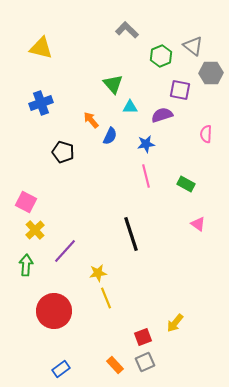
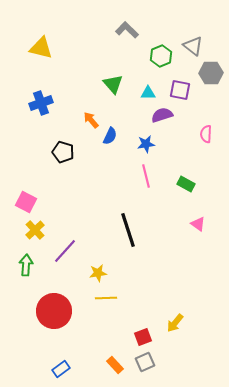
cyan triangle: moved 18 px right, 14 px up
black line: moved 3 px left, 4 px up
yellow line: rotated 70 degrees counterclockwise
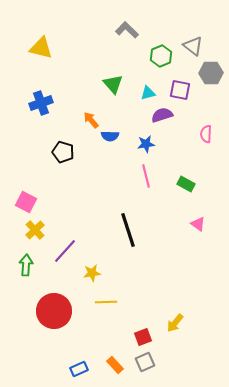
cyan triangle: rotated 14 degrees counterclockwise
blue semicircle: rotated 66 degrees clockwise
yellow star: moved 6 px left
yellow line: moved 4 px down
blue rectangle: moved 18 px right; rotated 12 degrees clockwise
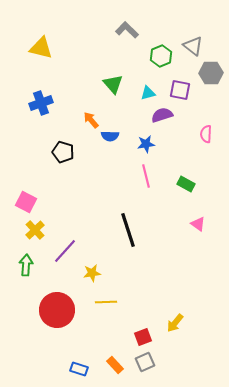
red circle: moved 3 px right, 1 px up
blue rectangle: rotated 42 degrees clockwise
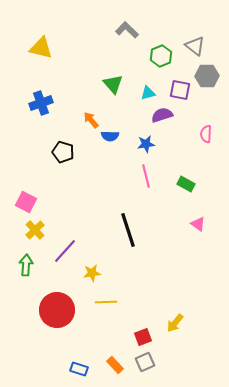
gray triangle: moved 2 px right
gray hexagon: moved 4 px left, 3 px down
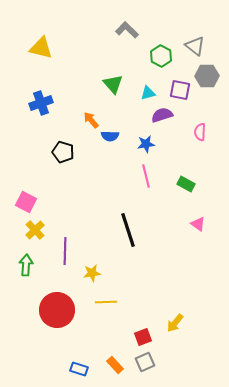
green hexagon: rotated 10 degrees counterclockwise
pink semicircle: moved 6 px left, 2 px up
purple line: rotated 40 degrees counterclockwise
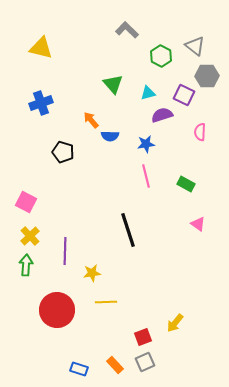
purple square: moved 4 px right, 5 px down; rotated 15 degrees clockwise
yellow cross: moved 5 px left, 6 px down
